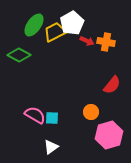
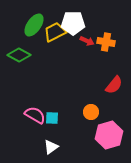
white pentagon: moved 1 px right; rotated 30 degrees clockwise
red semicircle: moved 2 px right
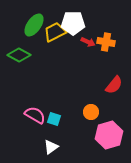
red arrow: moved 1 px right, 1 px down
cyan square: moved 2 px right, 1 px down; rotated 16 degrees clockwise
